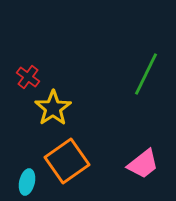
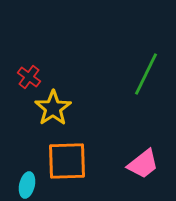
red cross: moved 1 px right
orange square: rotated 33 degrees clockwise
cyan ellipse: moved 3 px down
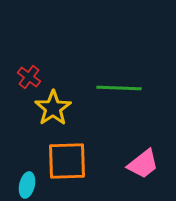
green line: moved 27 px left, 14 px down; rotated 66 degrees clockwise
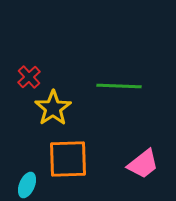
red cross: rotated 10 degrees clockwise
green line: moved 2 px up
orange square: moved 1 px right, 2 px up
cyan ellipse: rotated 10 degrees clockwise
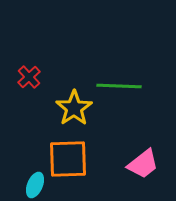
yellow star: moved 21 px right
cyan ellipse: moved 8 px right
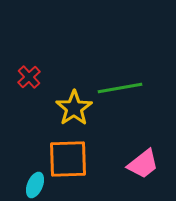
green line: moved 1 px right, 2 px down; rotated 12 degrees counterclockwise
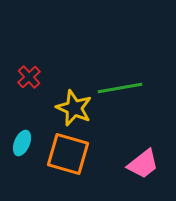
yellow star: rotated 15 degrees counterclockwise
orange square: moved 5 px up; rotated 18 degrees clockwise
cyan ellipse: moved 13 px left, 42 px up
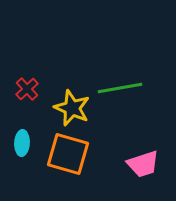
red cross: moved 2 px left, 12 px down
yellow star: moved 2 px left
cyan ellipse: rotated 20 degrees counterclockwise
pink trapezoid: rotated 20 degrees clockwise
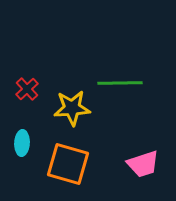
green line: moved 5 px up; rotated 9 degrees clockwise
yellow star: rotated 27 degrees counterclockwise
orange square: moved 10 px down
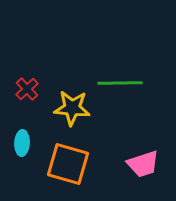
yellow star: rotated 9 degrees clockwise
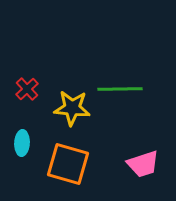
green line: moved 6 px down
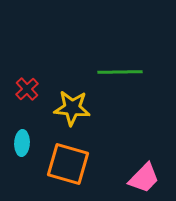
green line: moved 17 px up
pink trapezoid: moved 1 px right, 14 px down; rotated 28 degrees counterclockwise
